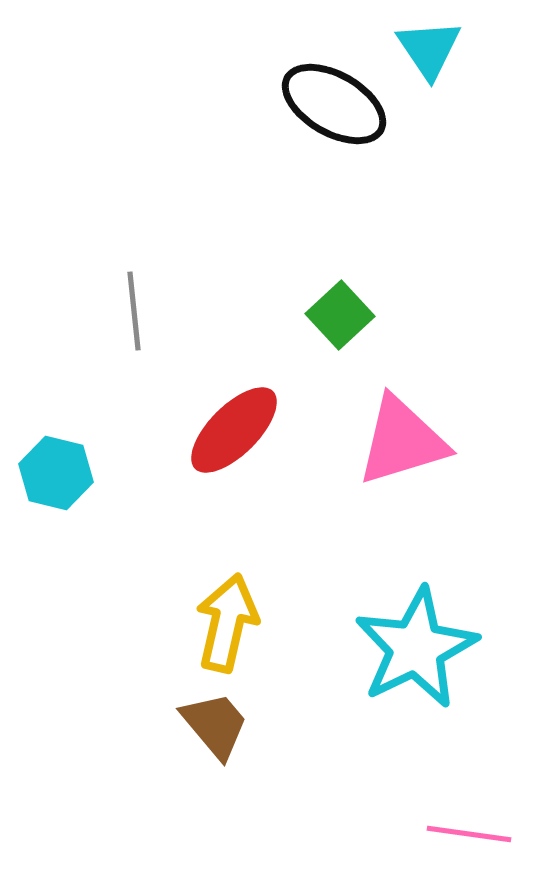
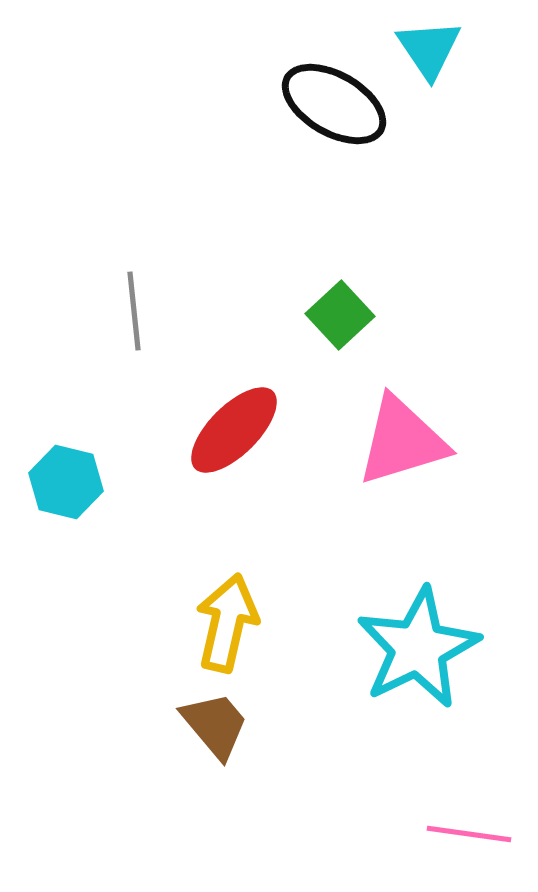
cyan hexagon: moved 10 px right, 9 px down
cyan star: moved 2 px right
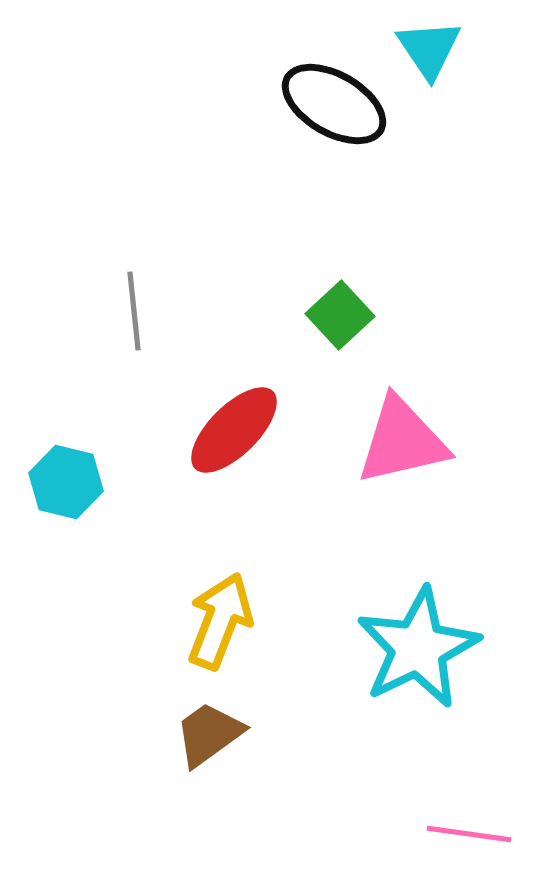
pink triangle: rotated 4 degrees clockwise
yellow arrow: moved 7 px left, 2 px up; rotated 8 degrees clockwise
brown trapezoid: moved 6 px left, 9 px down; rotated 86 degrees counterclockwise
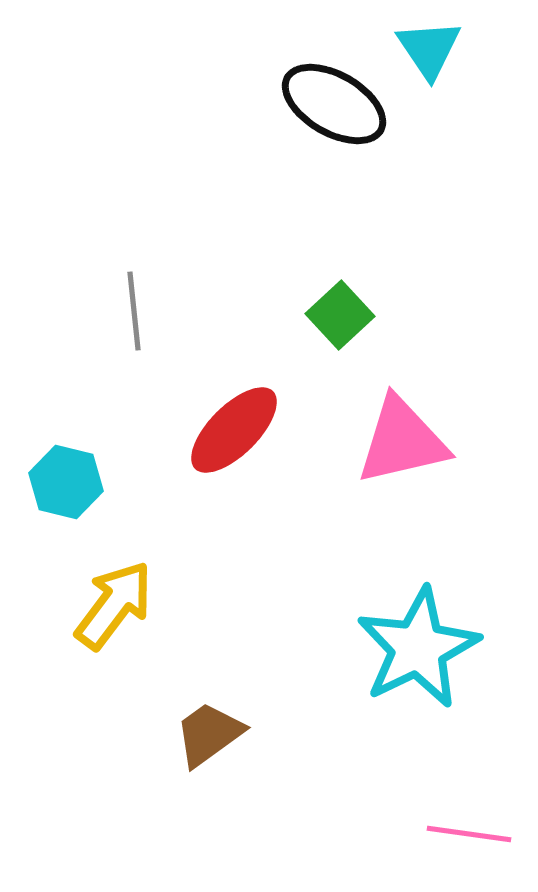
yellow arrow: moved 106 px left, 16 px up; rotated 16 degrees clockwise
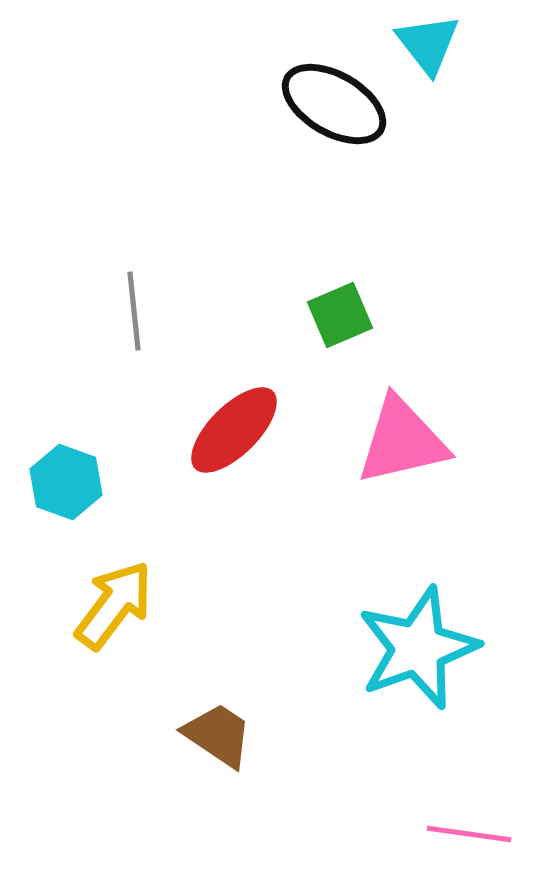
cyan triangle: moved 1 px left, 5 px up; rotated 4 degrees counterclockwise
green square: rotated 20 degrees clockwise
cyan hexagon: rotated 6 degrees clockwise
cyan star: rotated 6 degrees clockwise
brown trapezoid: moved 9 px right, 1 px down; rotated 70 degrees clockwise
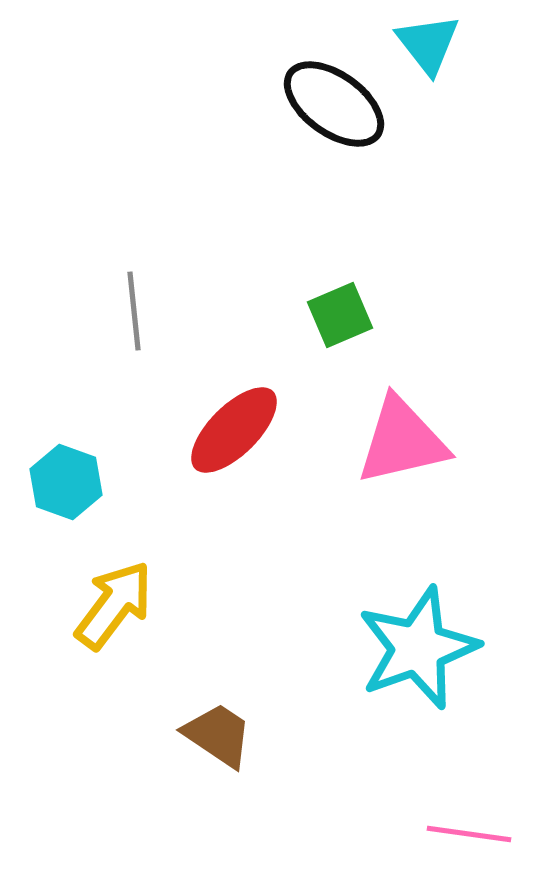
black ellipse: rotated 6 degrees clockwise
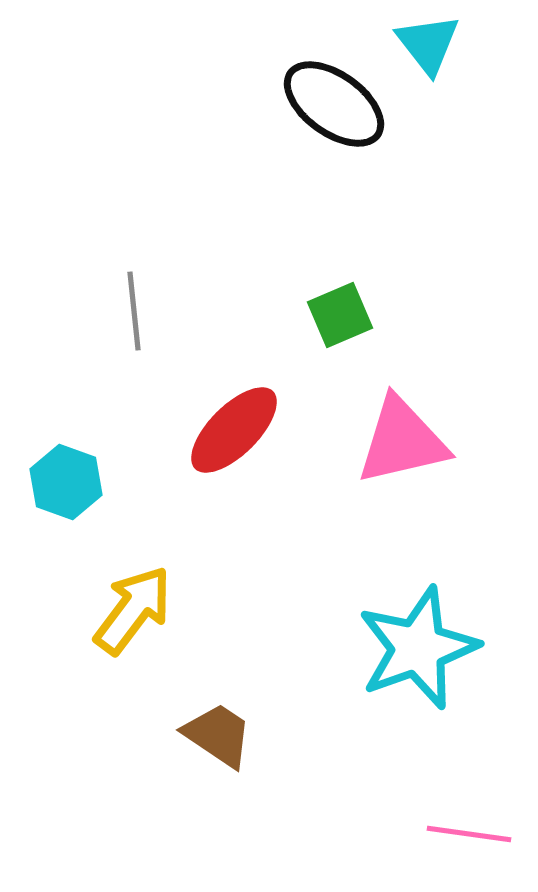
yellow arrow: moved 19 px right, 5 px down
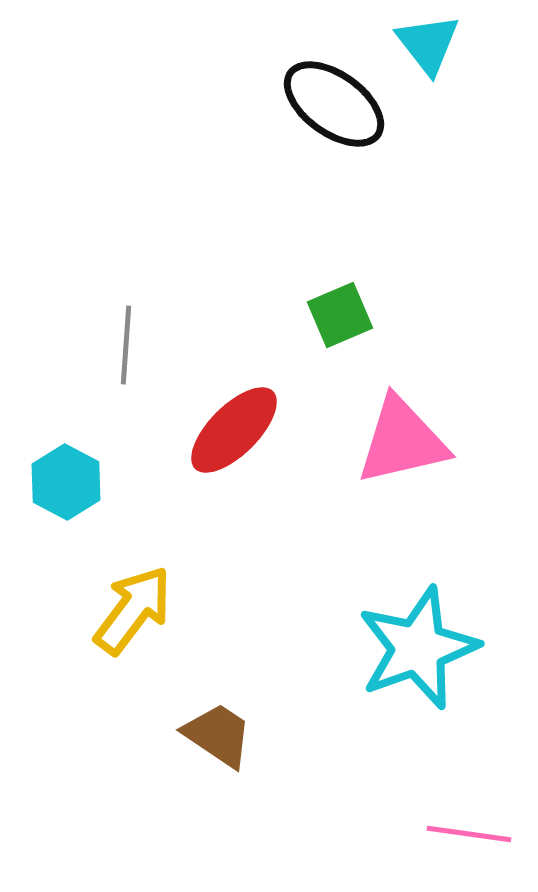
gray line: moved 8 px left, 34 px down; rotated 10 degrees clockwise
cyan hexagon: rotated 8 degrees clockwise
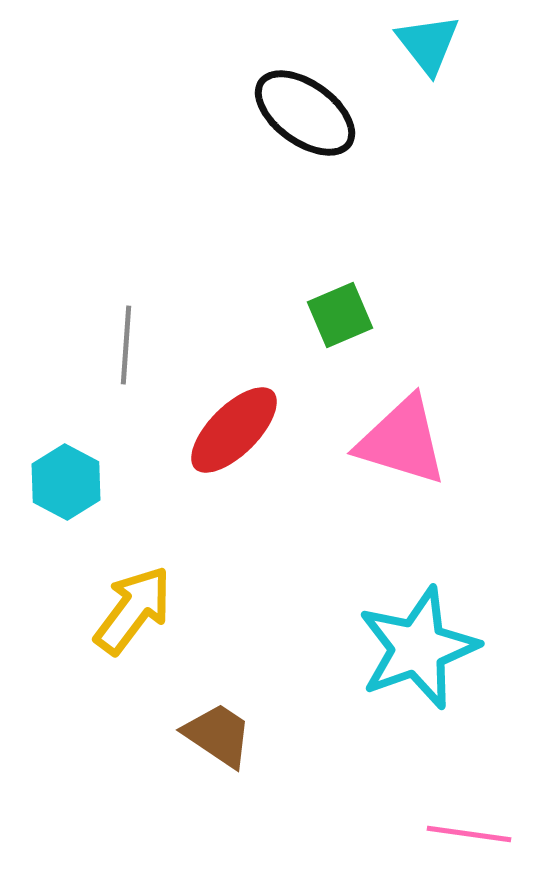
black ellipse: moved 29 px left, 9 px down
pink triangle: rotated 30 degrees clockwise
